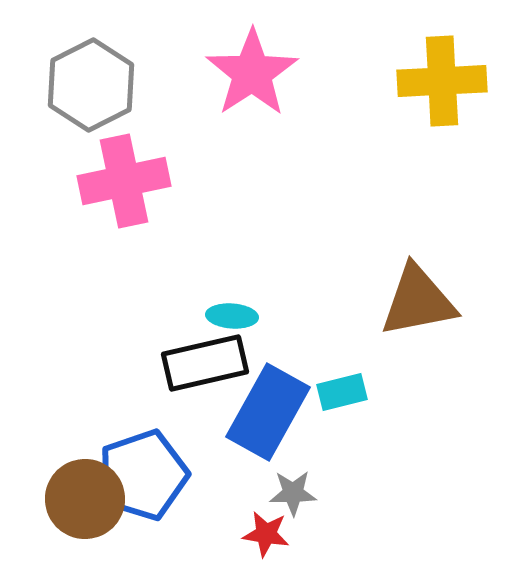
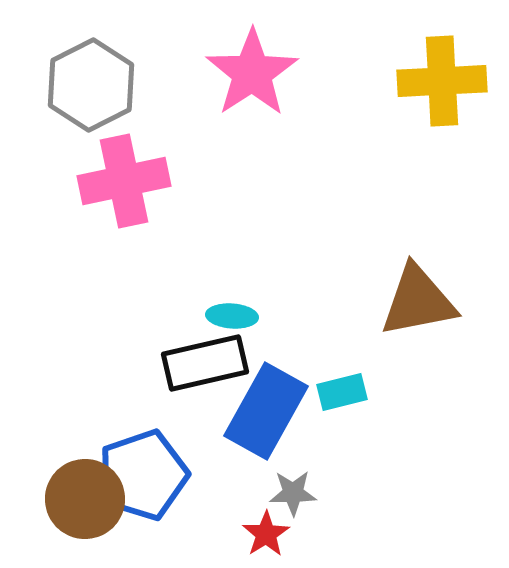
blue rectangle: moved 2 px left, 1 px up
red star: rotated 30 degrees clockwise
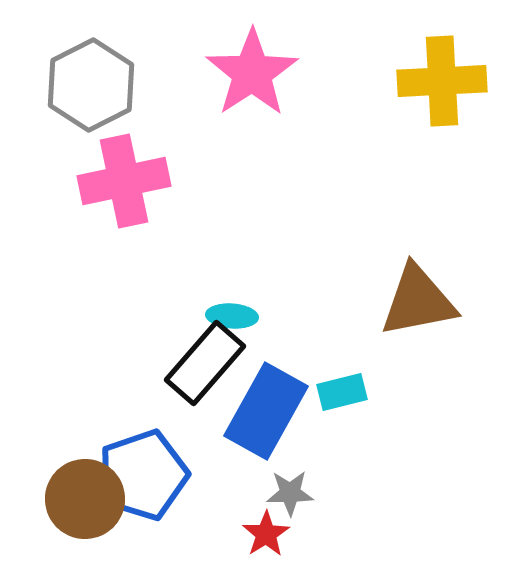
black rectangle: rotated 36 degrees counterclockwise
gray star: moved 3 px left
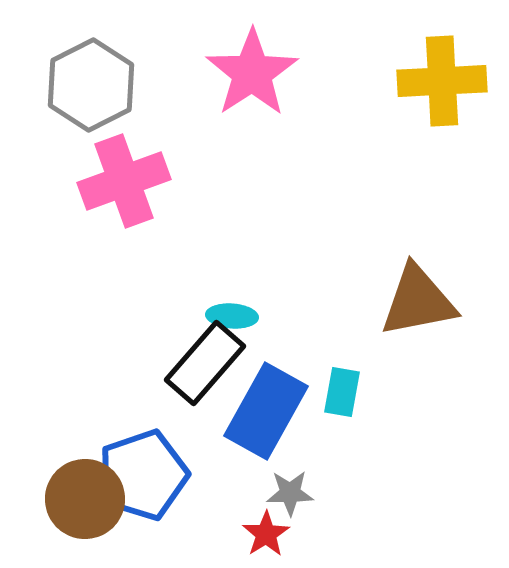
pink cross: rotated 8 degrees counterclockwise
cyan rectangle: rotated 66 degrees counterclockwise
